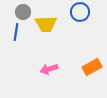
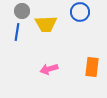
gray circle: moved 1 px left, 1 px up
blue line: moved 1 px right
orange rectangle: rotated 54 degrees counterclockwise
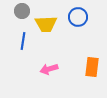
blue circle: moved 2 px left, 5 px down
blue line: moved 6 px right, 9 px down
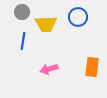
gray circle: moved 1 px down
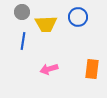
orange rectangle: moved 2 px down
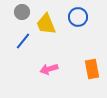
yellow trapezoid: rotated 70 degrees clockwise
blue line: rotated 30 degrees clockwise
orange rectangle: rotated 18 degrees counterclockwise
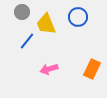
blue line: moved 4 px right
orange rectangle: rotated 36 degrees clockwise
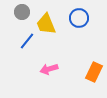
blue circle: moved 1 px right, 1 px down
orange rectangle: moved 2 px right, 3 px down
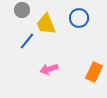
gray circle: moved 2 px up
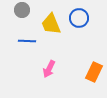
yellow trapezoid: moved 5 px right
blue line: rotated 54 degrees clockwise
pink arrow: rotated 48 degrees counterclockwise
